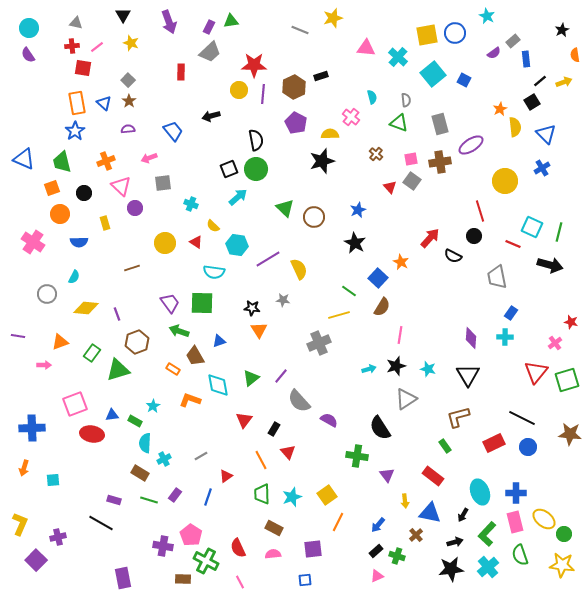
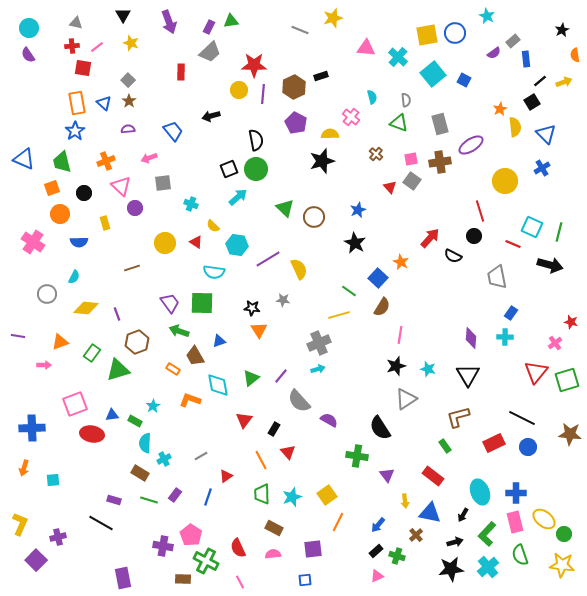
cyan arrow at (369, 369): moved 51 px left
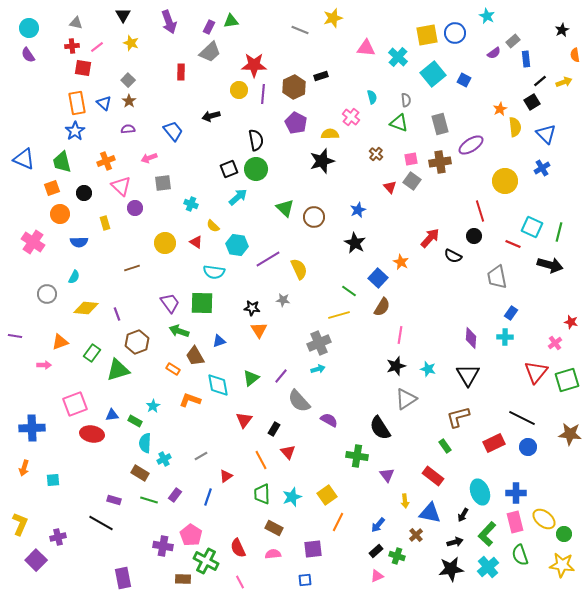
purple line at (18, 336): moved 3 px left
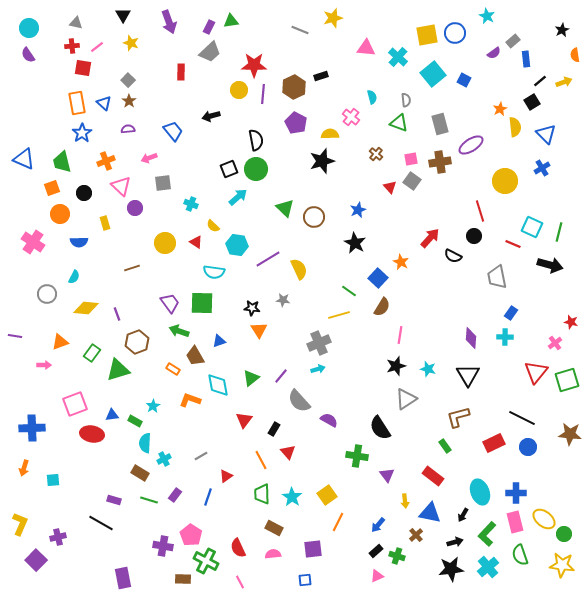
blue star at (75, 131): moved 7 px right, 2 px down
cyan star at (292, 497): rotated 18 degrees counterclockwise
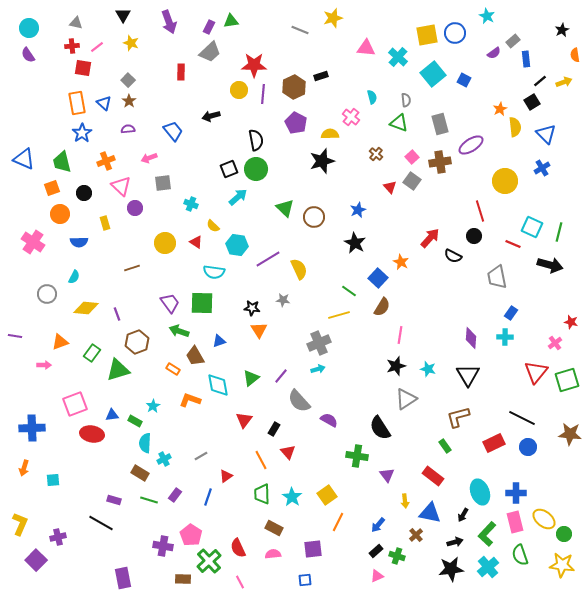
pink square at (411, 159): moved 1 px right, 2 px up; rotated 32 degrees counterclockwise
green cross at (206, 561): moved 3 px right; rotated 20 degrees clockwise
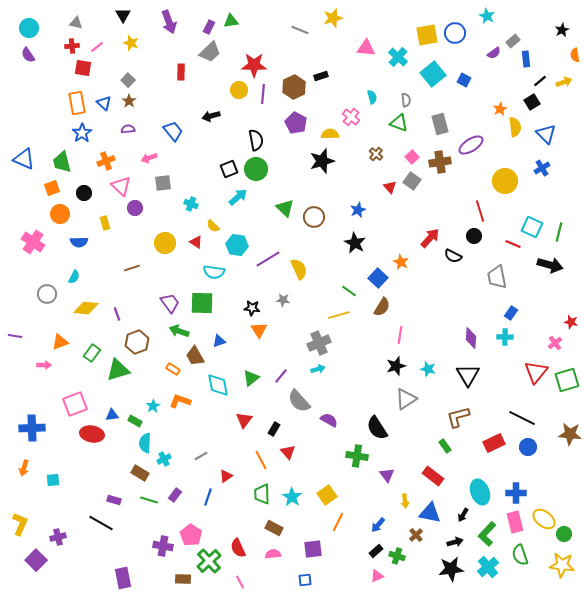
orange L-shape at (190, 400): moved 10 px left, 1 px down
black semicircle at (380, 428): moved 3 px left
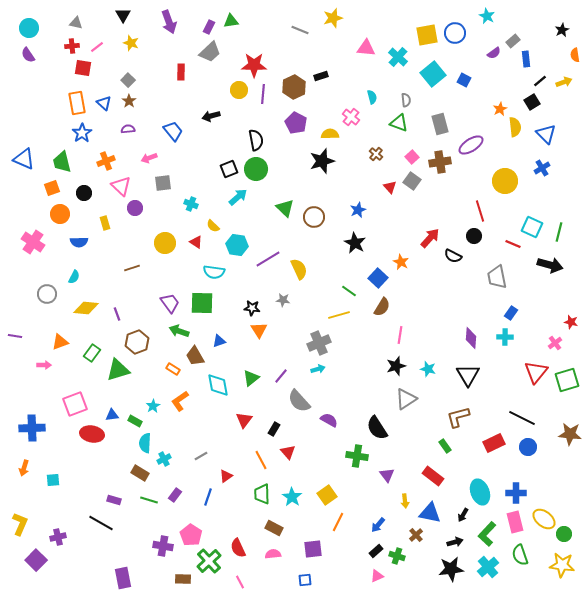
orange L-shape at (180, 401): rotated 55 degrees counterclockwise
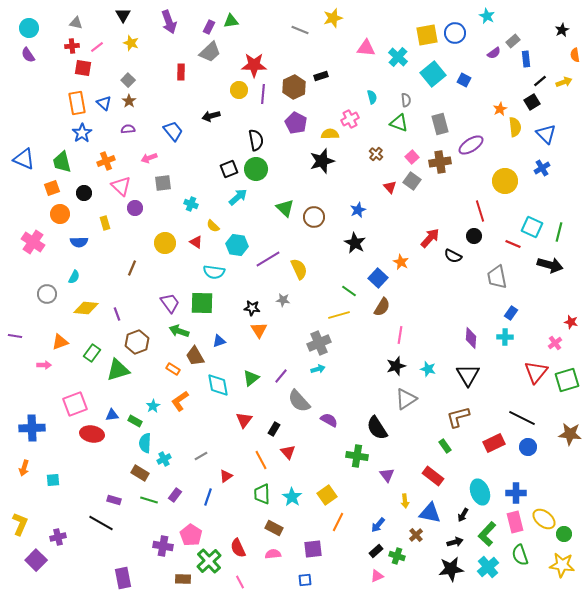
pink cross at (351, 117): moved 1 px left, 2 px down; rotated 24 degrees clockwise
brown line at (132, 268): rotated 49 degrees counterclockwise
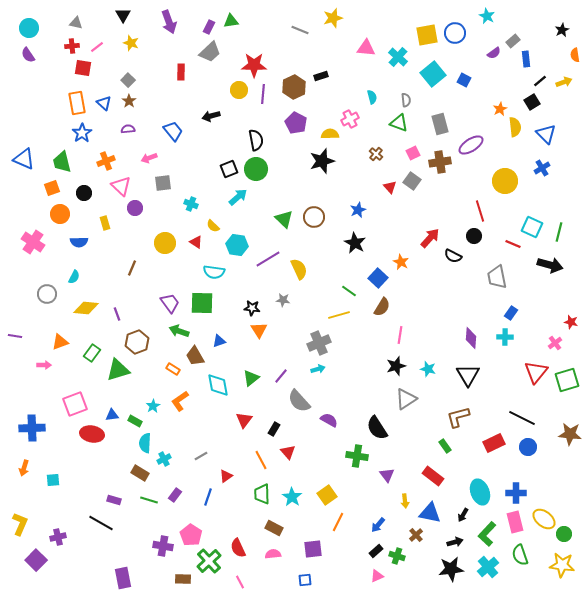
pink square at (412, 157): moved 1 px right, 4 px up; rotated 16 degrees clockwise
green triangle at (285, 208): moved 1 px left, 11 px down
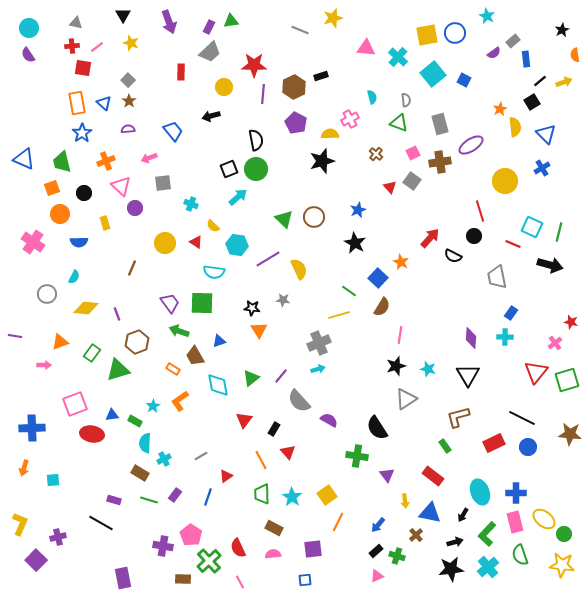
yellow circle at (239, 90): moved 15 px left, 3 px up
